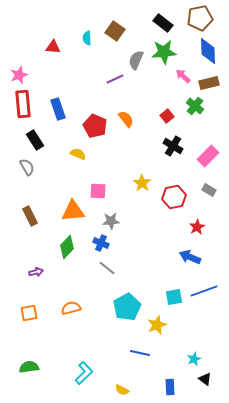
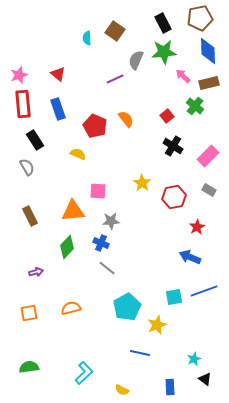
black rectangle at (163, 23): rotated 24 degrees clockwise
red triangle at (53, 47): moved 5 px right, 27 px down; rotated 35 degrees clockwise
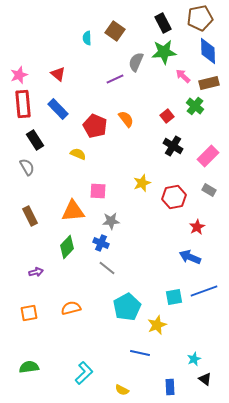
gray semicircle at (136, 60): moved 2 px down
blue rectangle at (58, 109): rotated 25 degrees counterclockwise
yellow star at (142, 183): rotated 18 degrees clockwise
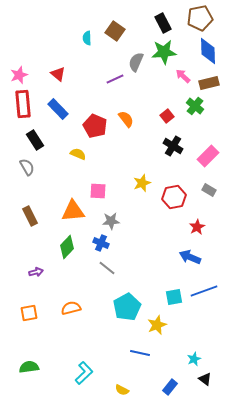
blue rectangle at (170, 387): rotated 42 degrees clockwise
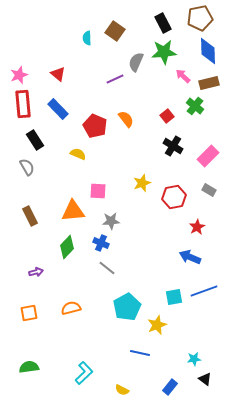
cyan star at (194, 359): rotated 16 degrees clockwise
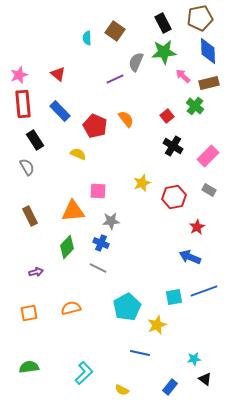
blue rectangle at (58, 109): moved 2 px right, 2 px down
gray line at (107, 268): moved 9 px left; rotated 12 degrees counterclockwise
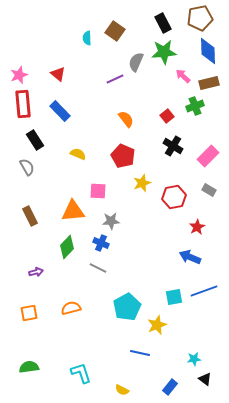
green cross at (195, 106): rotated 30 degrees clockwise
red pentagon at (95, 126): moved 28 px right, 30 px down
cyan L-shape at (84, 373): moved 3 px left; rotated 65 degrees counterclockwise
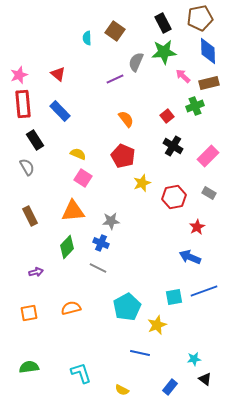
gray rectangle at (209, 190): moved 3 px down
pink square at (98, 191): moved 15 px left, 13 px up; rotated 30 degrees clockwise
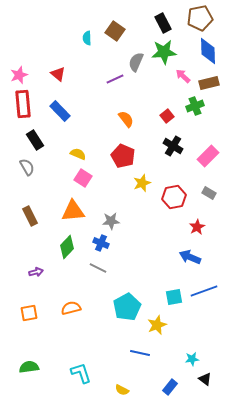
cyan star at (194, 359): moved 2 px left
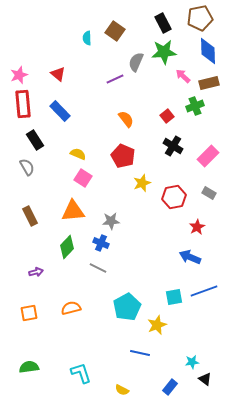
cyan star at (192, 359): moved 3 px down
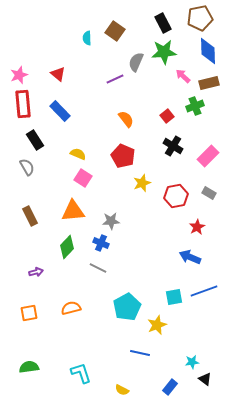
red hexagon at (174, 197): moved 2 px right, 1 px up
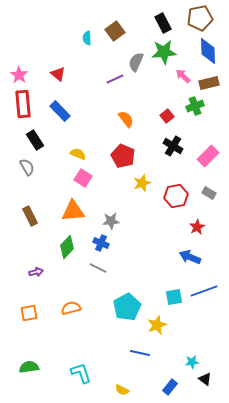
brown square at (115, 31): rotated 18 degrees clockwise
pink star at (19, 75): rotated 18 degrees counterclockwise
